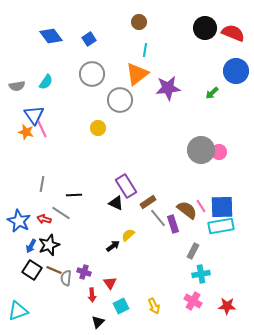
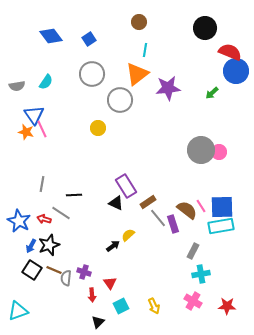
red semicircle at (233, 33): moved 3 px left, 19 px down
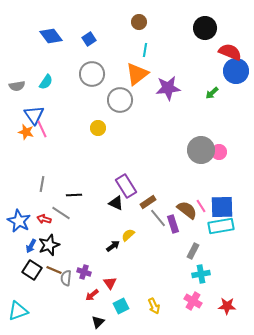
red arrow at (92, 295): rotated 56 degrees clockwise
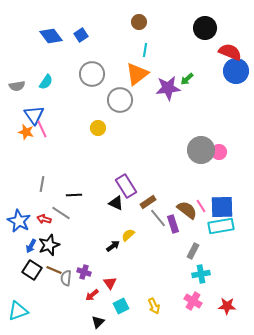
blue square at (89, 39): moved 8 px left, 4 px up
green arrow at (212, 93): moved 25 px left, 14 px up
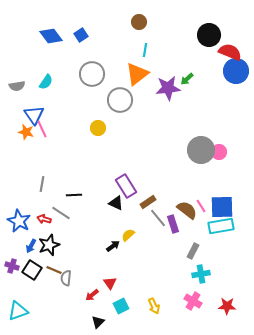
black circle at (205, 28): moved 4 px right, 7 px down
purple cross at (84, 272): moved 72 px left, 6 px up
